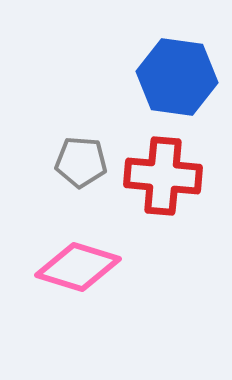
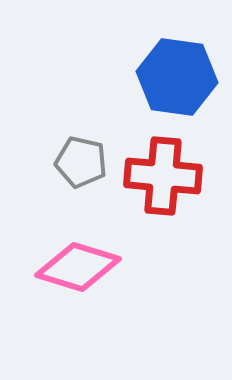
gray pentagon: rotated 9 degrees clockwise
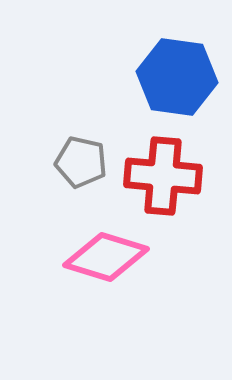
pink diamond: moved 28 px right, 10 px up
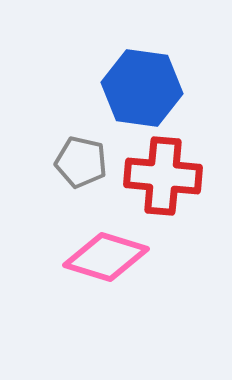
blue hexagon: moved 35 px left, 11 px down
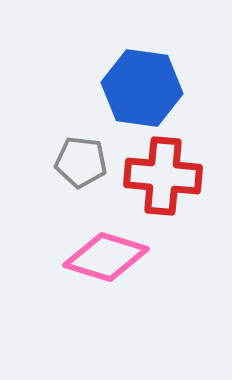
gray pentagon: rotated 6 degrees counterclockwise
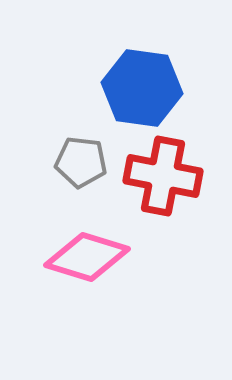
red cross: rotated 6 degrees clockwise
pink diamond: moved 19 px left
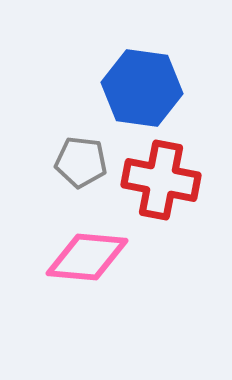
red cross: moved 2 px left, 4 px down
pink diamond: rotated 12 degrees counterclockwise
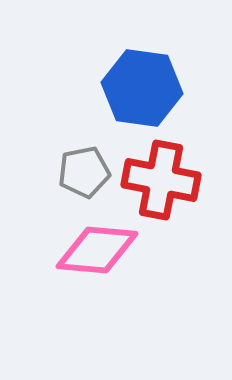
gray pentagon: moved 3 px right, 10 px down; rotated 18 degrees counterclockwise
pink diamond: moved 10 px right, 7 px up
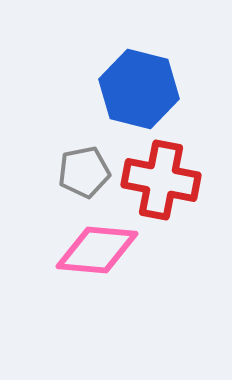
blue hexagon: moved 3 px left, 1 px down; rotated 6 degrees clockwise
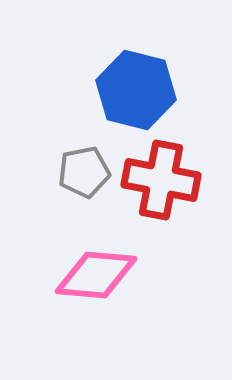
blue hexagon: moved 3 px left, 1 px down
pink diamond: moved 1 px left, 25 px down
